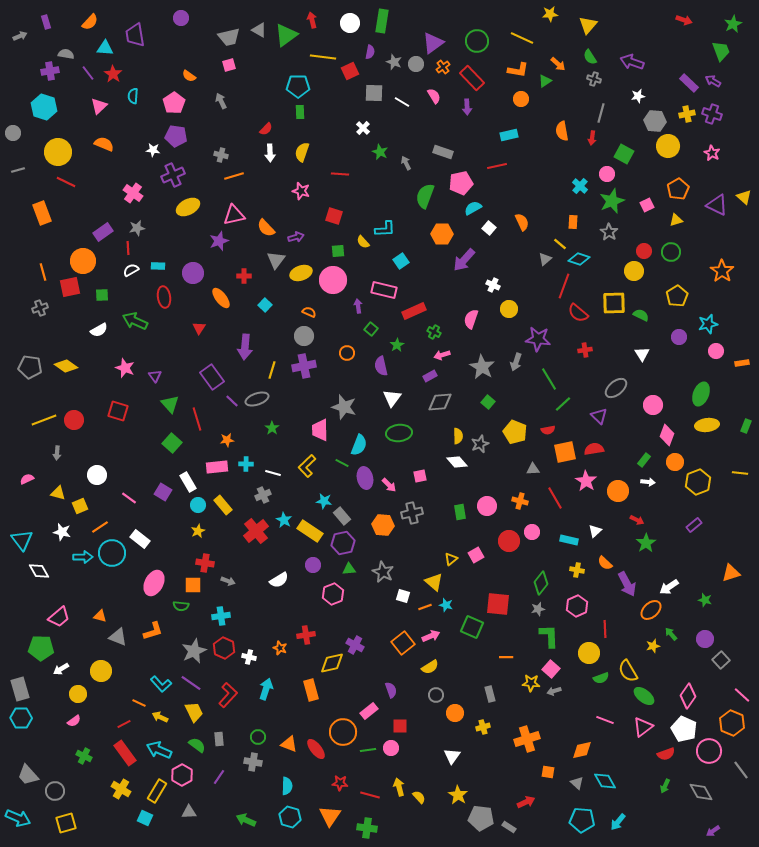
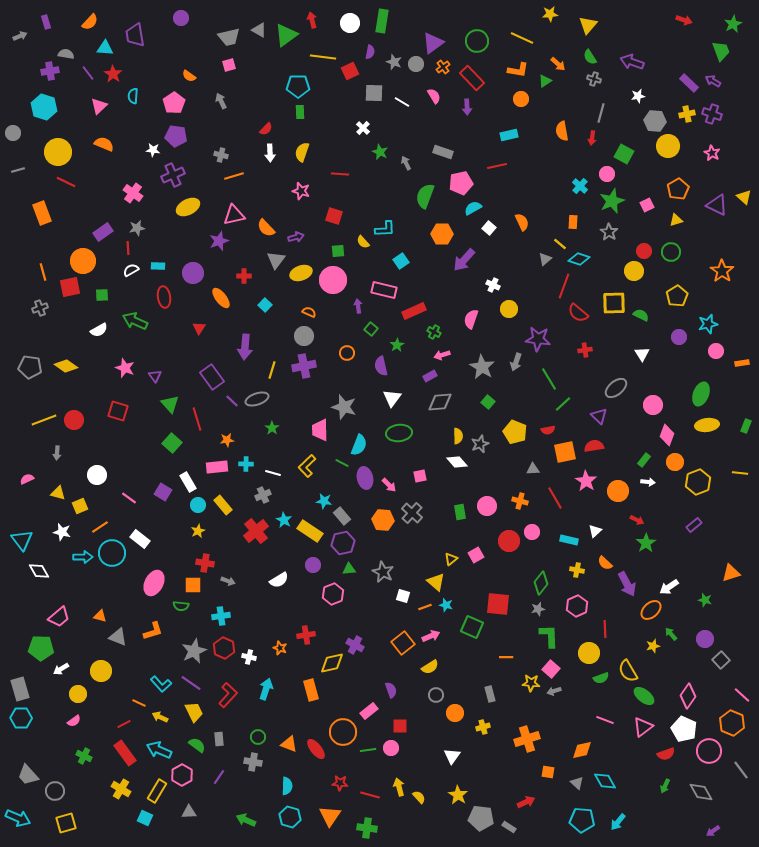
red semicircle at (594, 449): moved 3 px up
gray cross at (412, 513): rotated 35 degrees counterclockwise
orange hexagon at (383, 525): moved 5 px up
yellow triangle at (434, 582): moved 2 px right
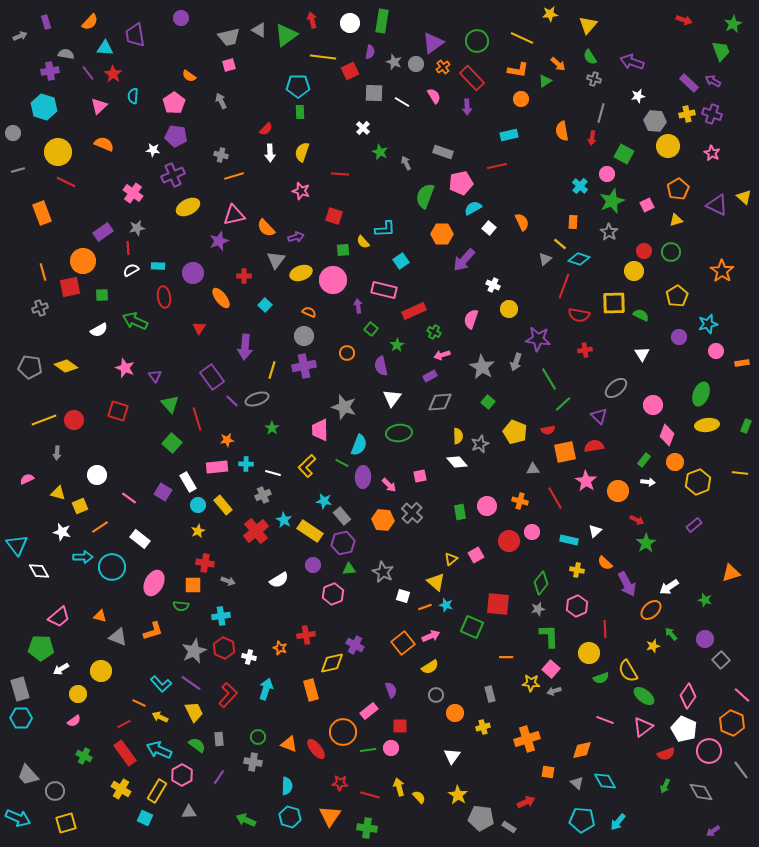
green square at (338, 251): moved 5 px right, 1 px up
red semicircle at (578, 313): moved 1 px right, 2 px down; rotated 30 degrees counterclockwise
purple ellipse at (365, 478): moved 2 px left, 1 px up; rotated 15 degrees clockwise
cyan triangle at (22, 540): moved 5 px left, 5 px down
cyan circle at (112, 553): moved 14 px down
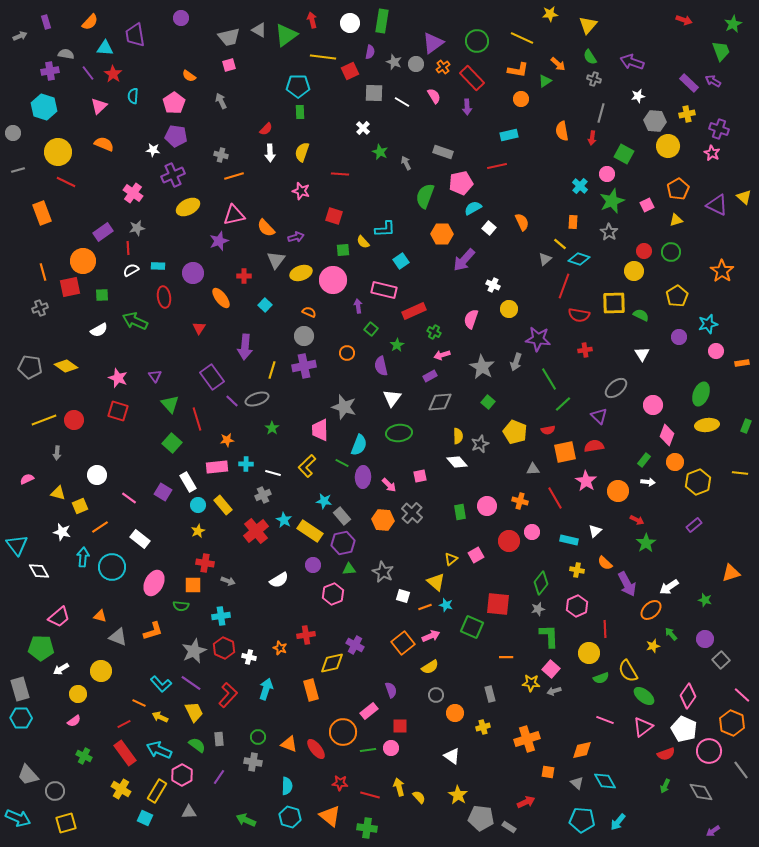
purple cross at (712, 114): moved 7 px right, 15 px down
pink star at (125, 368): moved 7 px left, 10 px down
cyan arrow at (83, 557): rotated 84 degrees counterclockwise
white triangle at (452, 756): rotated 30 degrees counterclockwise
orange triangle at (330, 816): rotated 25 degrees counterclockwise
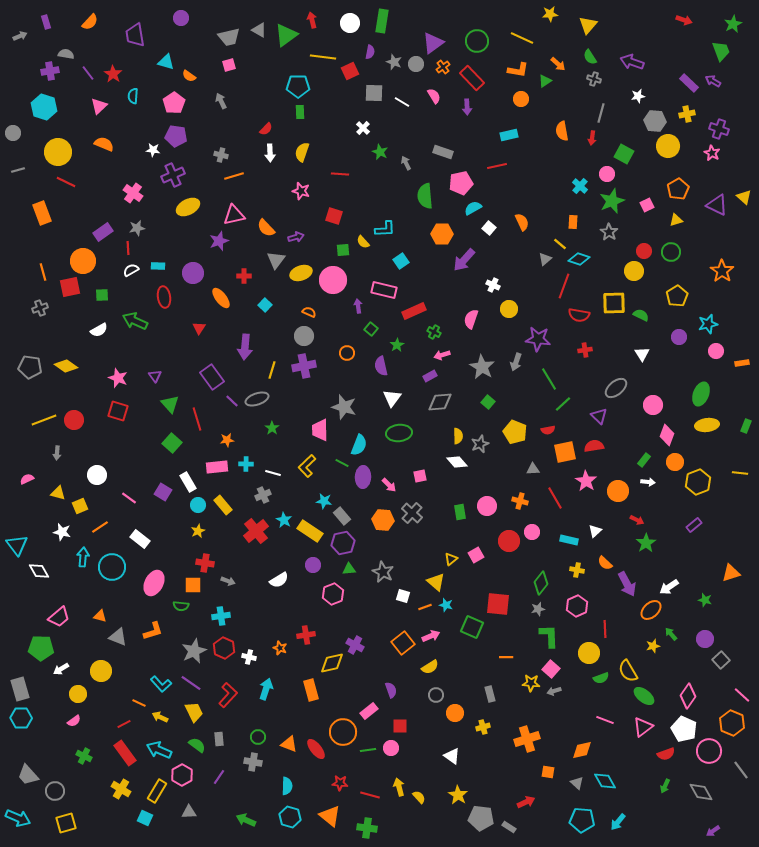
cyan triangle at (105, 48): moved 61 px right, 14 px down; rotated 12 degrees clockwise
green semicircle at (425, 196): rotated 25 degrees counterclockwise
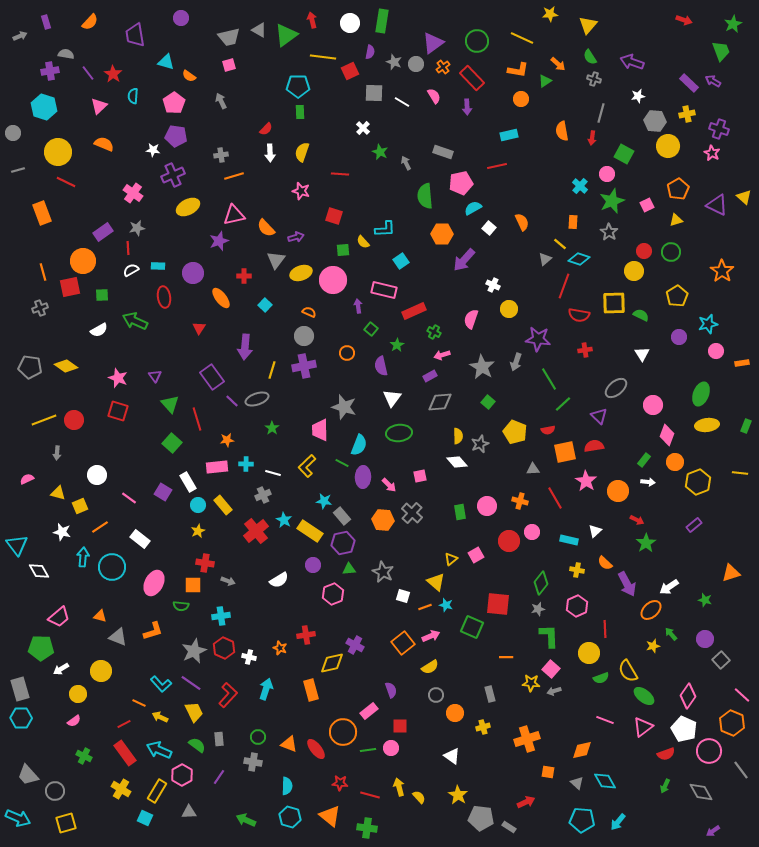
gray cross at (221, 155): rotated 24 degrees counterclockwise
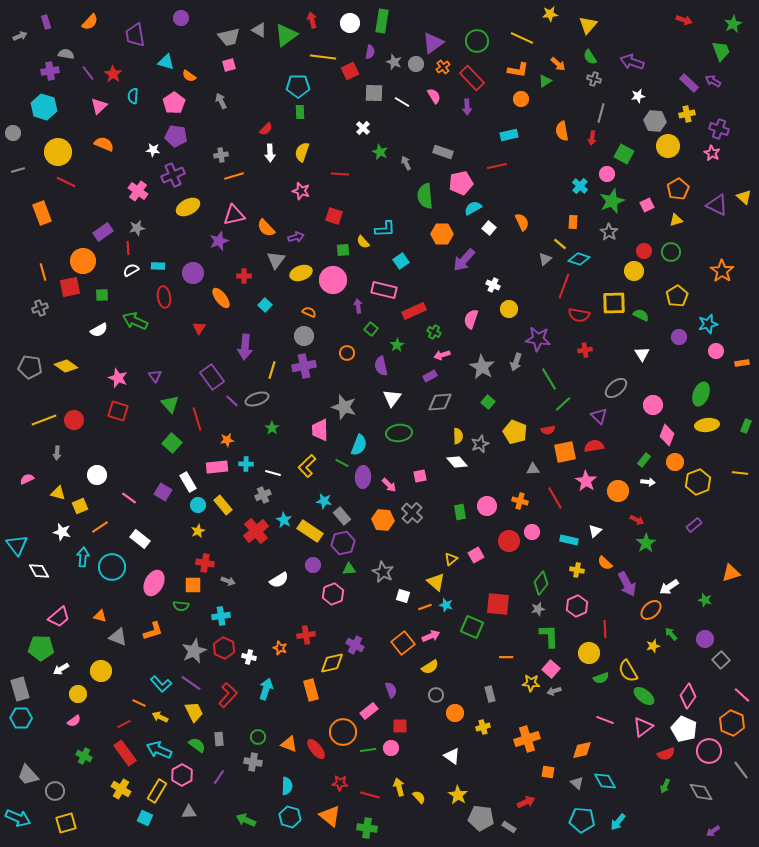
pink cross at (133, 193): moved 5 px right, 2 px up
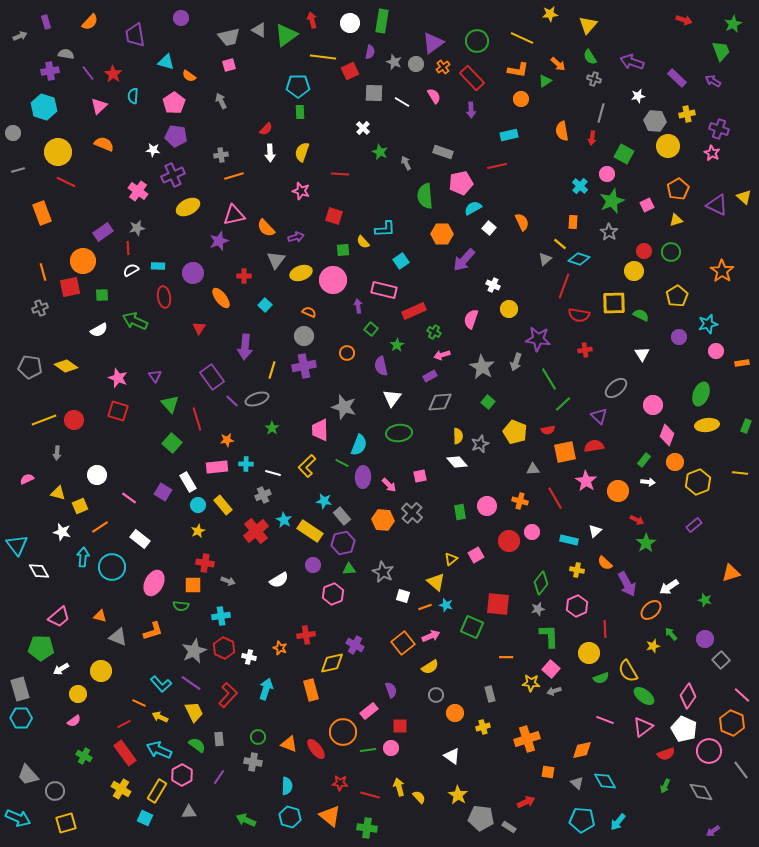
purple rectangle at (689, 83): moved 12 px left, 5 px up
purple arrow at (467, 107): moved 4 px right, 3 px down
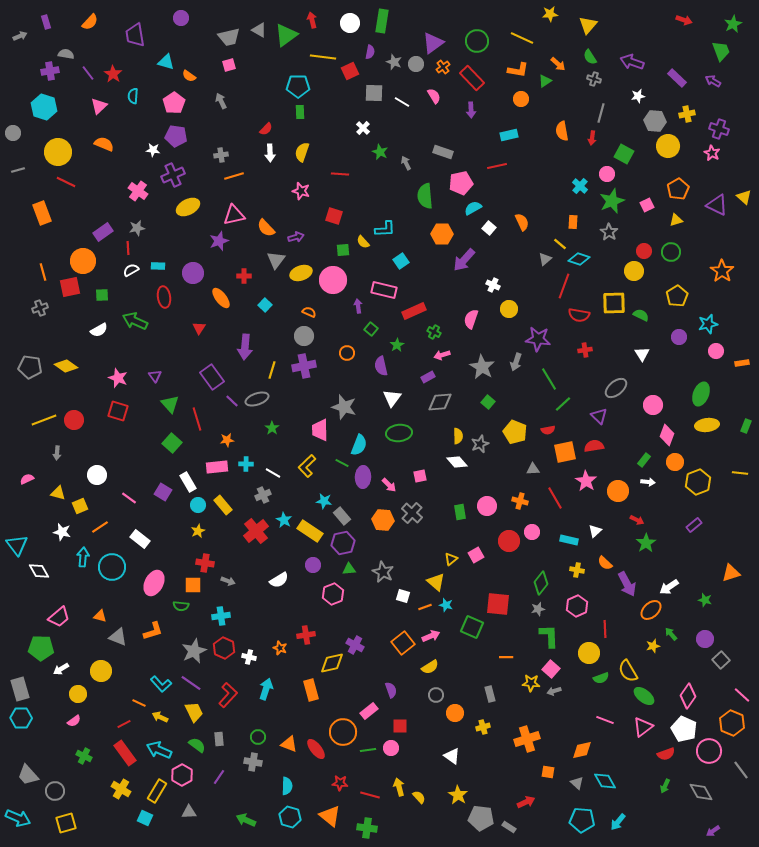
purple rectangle at (430, 376): moved 2 px left, 1 px down
white line at (273, 473): rotated 14 degrees clockwise
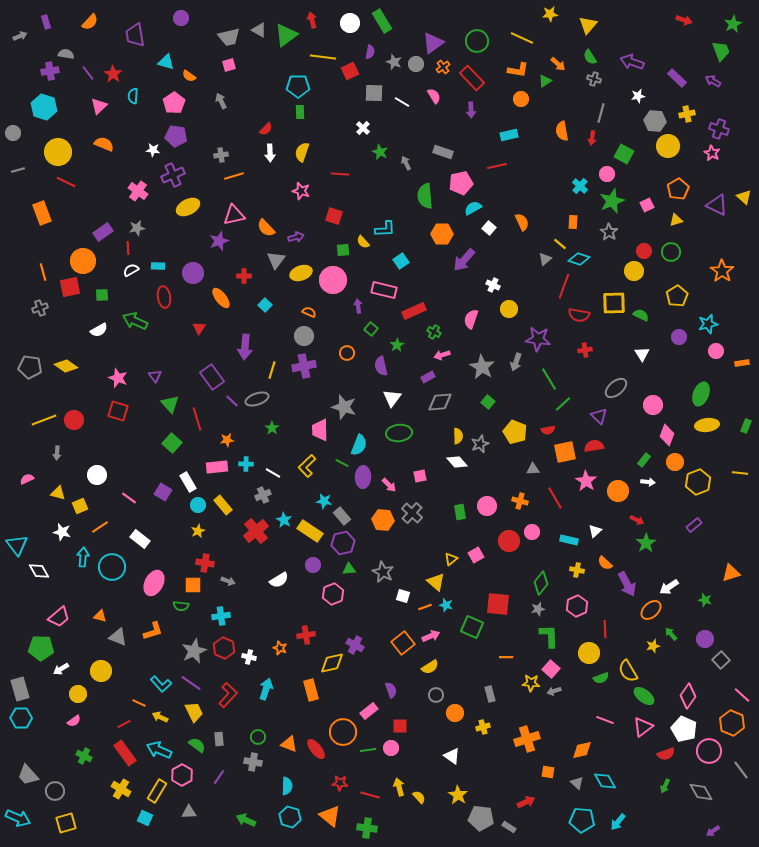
green rectangle at (382, 21): rotated 40 degrees counterclockwise
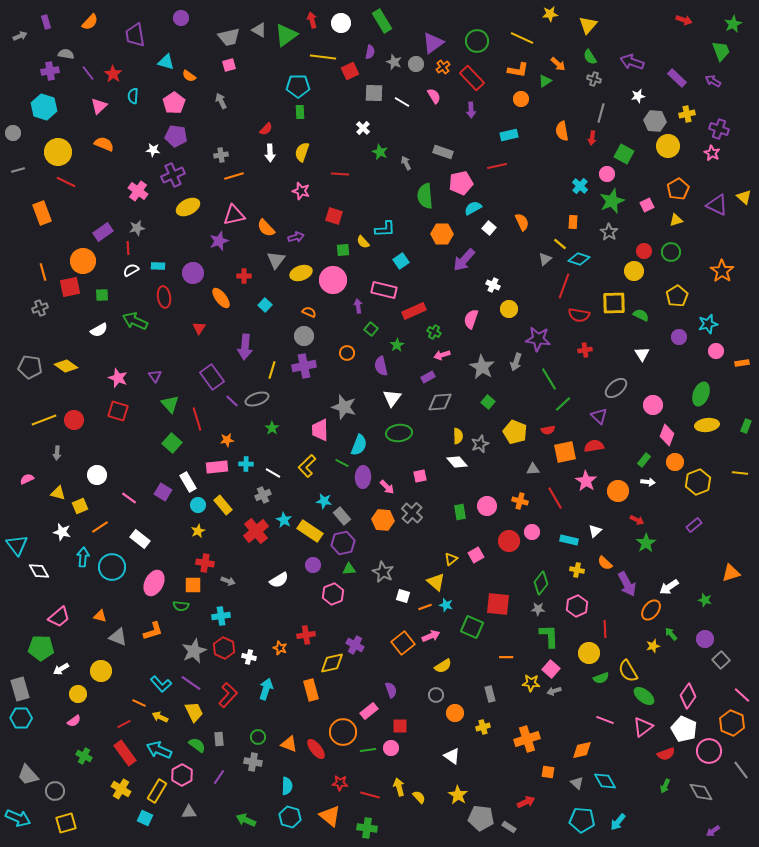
white circle at (350, 23): moved 9 px left
pink arrow at (389, 485): moved 2 px left, 2 px down
gray star at (538, 609): rotated 16 degrees clockwise
orange ellipse at (651, 610): rotated 10 degrees counterclockwise
yellow semicircle at (430, 667): moved 13 px right, 1 px up
